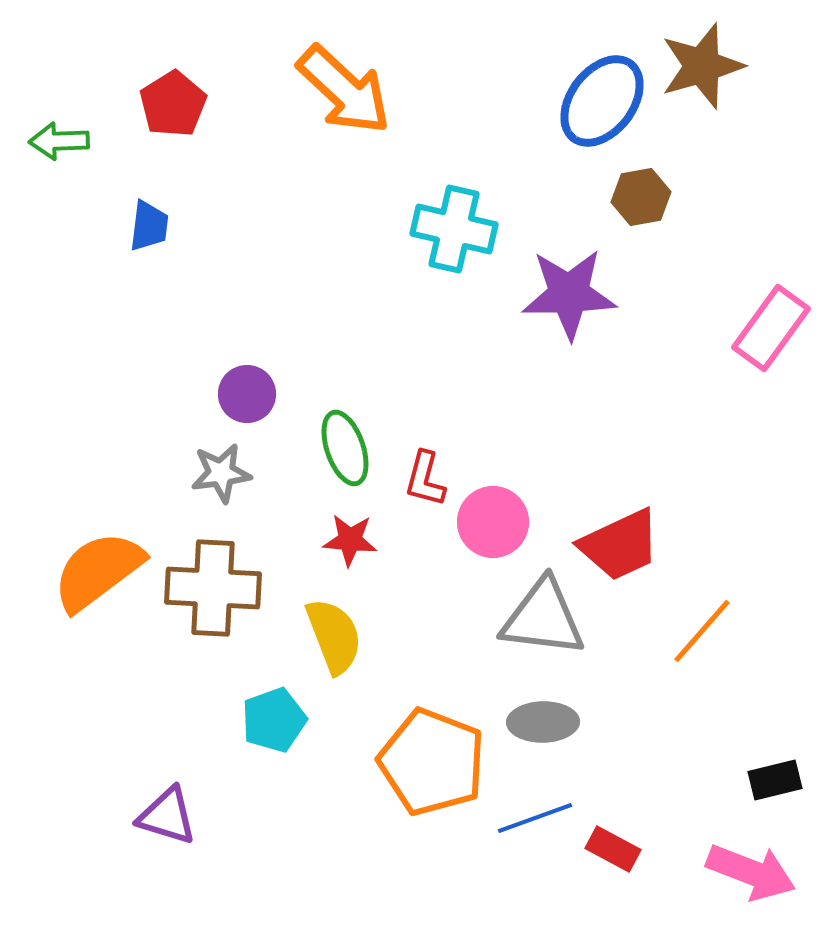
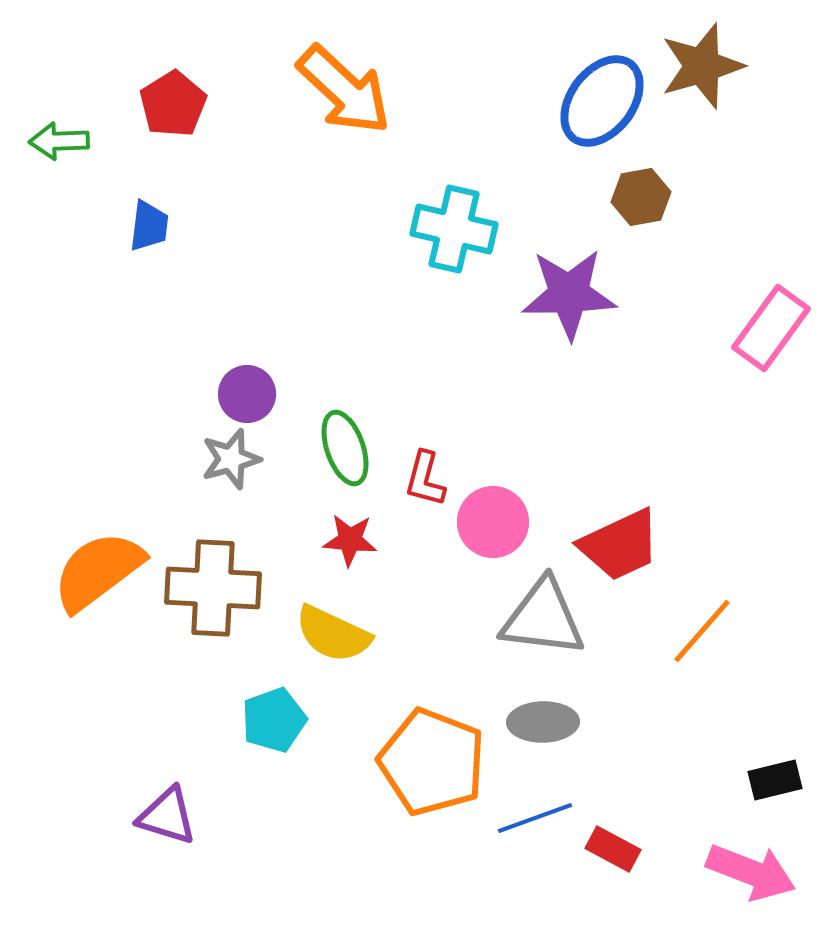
gray star: moved 10 px right, 14 px up; rotated 8 degrees counterclockwise
yellow semicircle: moved 1 px left, 2 px up; rotated 136 degrees clockwise
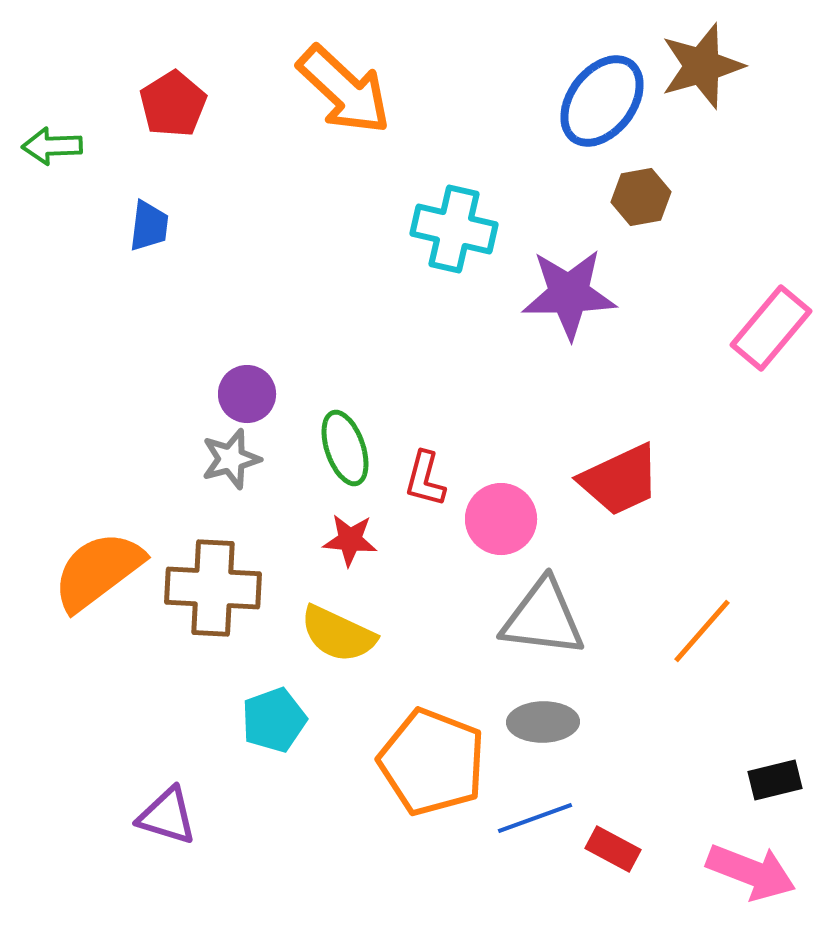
green arrow: moved 7 px left, 5 px down
pink rectangle: rotated 4 degrees clockwise
pink circle: moved 8 px right, 3 px up
red trapezoid: moved 65 px up
yellow semicircle: moved 5 px right
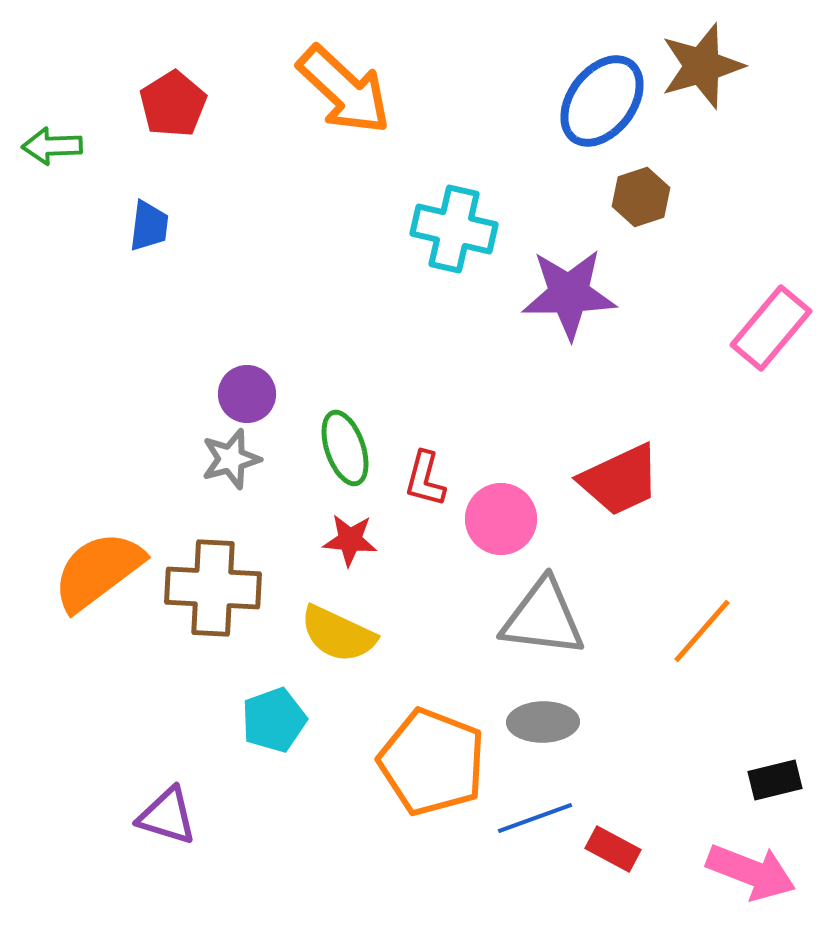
brown hexagon: rotated 8 degrees counterclockwise
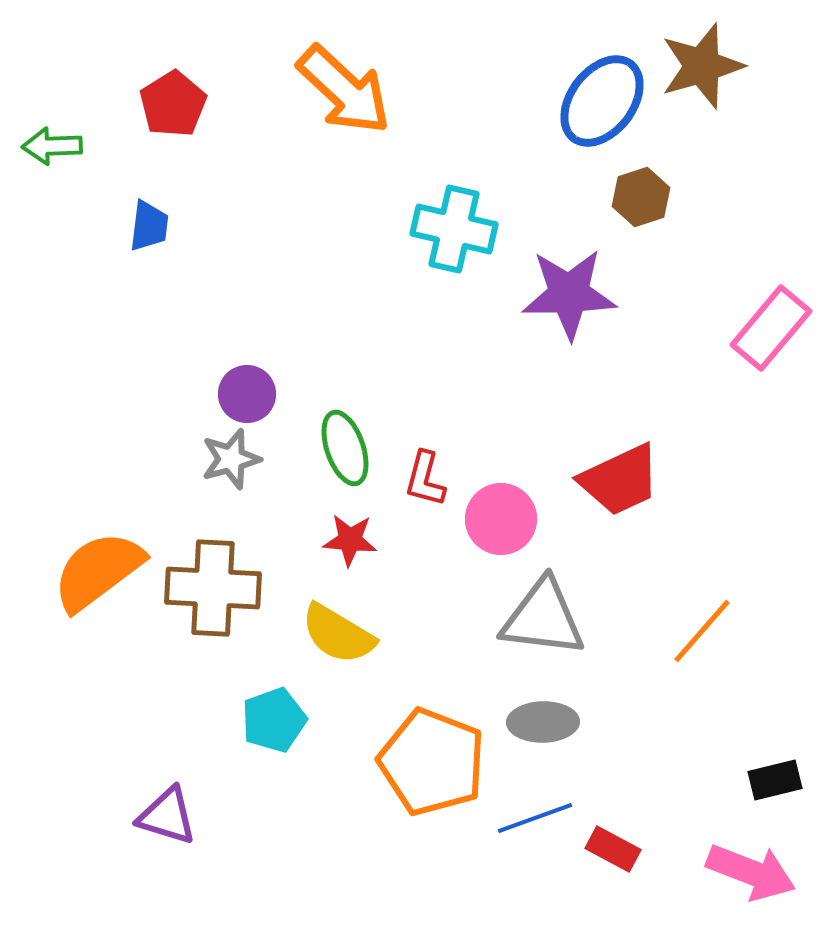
yellow semicircle: rotated 6 degrees clockwise
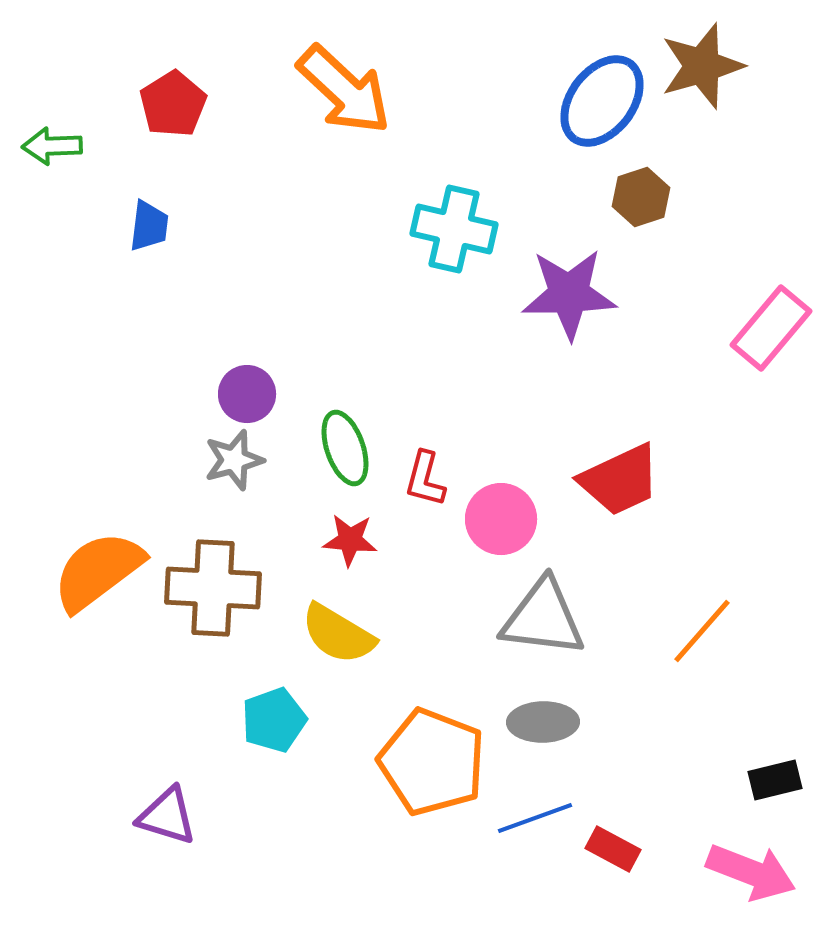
gray star: moved 3 px right, 1 px down
